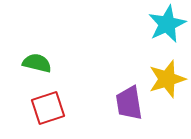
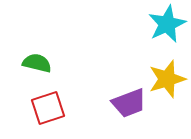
purple trapezoid: rotated 102 degrees counterclockwise
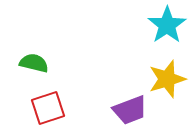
cyan star: moved 1 px down; rotated 9 degrees counterclockwise
green semicircle: moved 3 px left
purple trapezoid: moved 1 px right, 7 px down
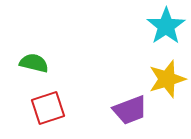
cyan star: moved 1 px left, 1 px down
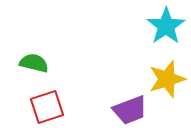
red square: moved 1 px left, 1 px up
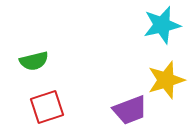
cyan star: moved 4 px left, 1 px up; rotated 21 degrees clockwise
green semicircle: moved 2 px up; rotated 152 degrees clockwise
yellow star: moved 1 px left, 1 px down
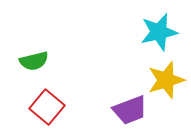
cyan star: moved 3 px left, 7 px down
red square: rotated 32 degrees counterclockwise
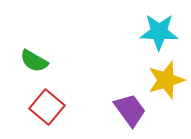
cyan star: rotated 15 degrees clockwise
green semicircle: rotated 44 degrees clockwise
purple trapezoid: rotated 105 degrees counterclockwise
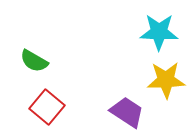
yellow star: rotated 15 degrees clockwise
purple trapezoid: moved 3 px left, 2 px down; rotated 21 degrees counterclockwise
